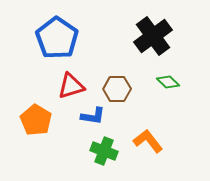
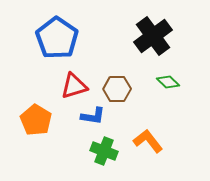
red triangle: moved 3 px right
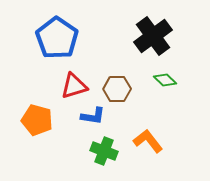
green diamond: moved 3 px left, 2 px up
orange pentagon: moved 1 px right; rotated 16 degrees counterclockwise
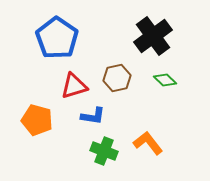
brown hexagon: moved 11 px up; rotated 12 degrees counterclockwise
orange L-shape: moved 2 px down
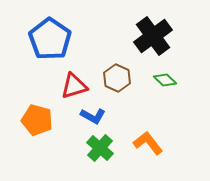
blue pentagon: moved 7 px left, 1 px down
brown hexagon: rotated 24 degrees counterclockwise
blue L-shape: rotated 20 degrees clockwise
green cross: moved 4 px left, 3 px up; rotated 20 degrees clockwise
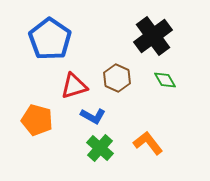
green diamond: rotated 15 degrees clockwise
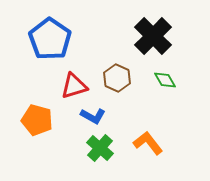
black cross: rotated 9 degrees counterclockwise
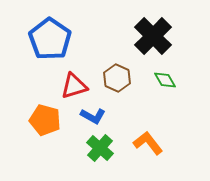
orange pentagon: moved 8 px right
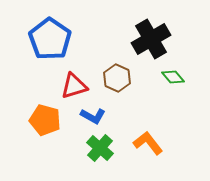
black cross: moved 2 px left, 3 px down; rotated 15 degrees clockwise
green diamond: moved 8 px right, 3 px up; rotated 10 degrees counterclockwise
